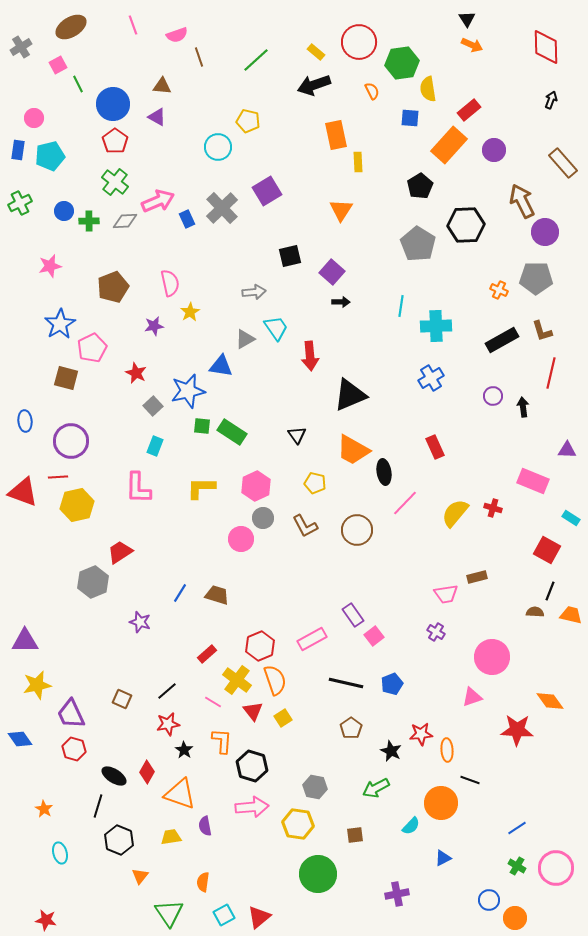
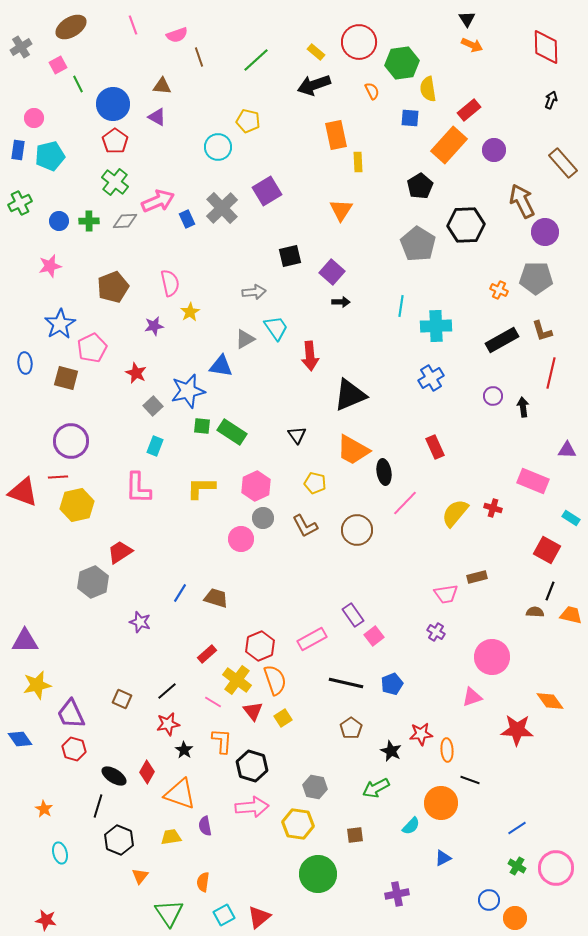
blue circle at (64, 211): moved 5 px left, 10 px down
blue ellipse at (25, 421): moved 58 px up
brown trapezoid at (217, 595): moved 1 px left, 3 px down
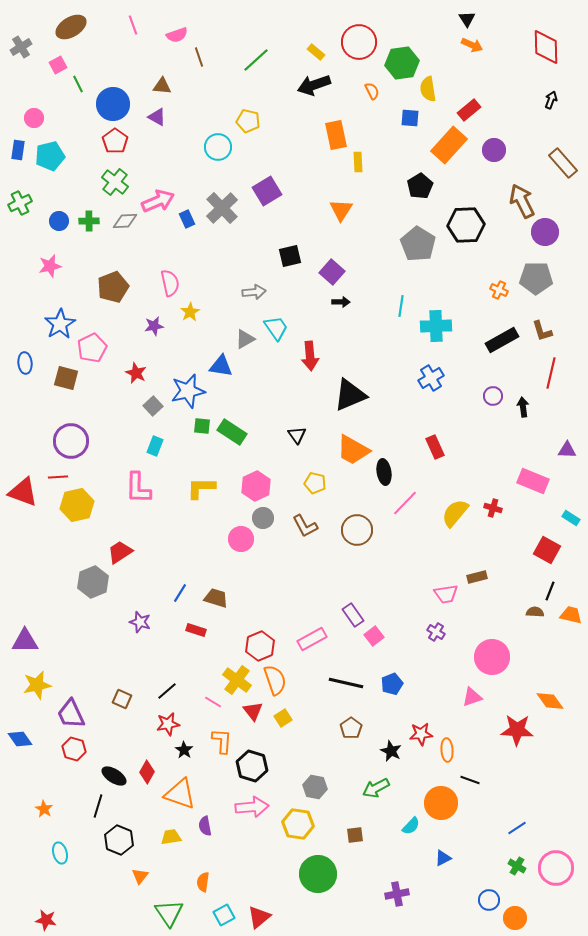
red rectangle at (207, 654): moved 11 px left, 24 px up; rotated 60 degrees clockwise
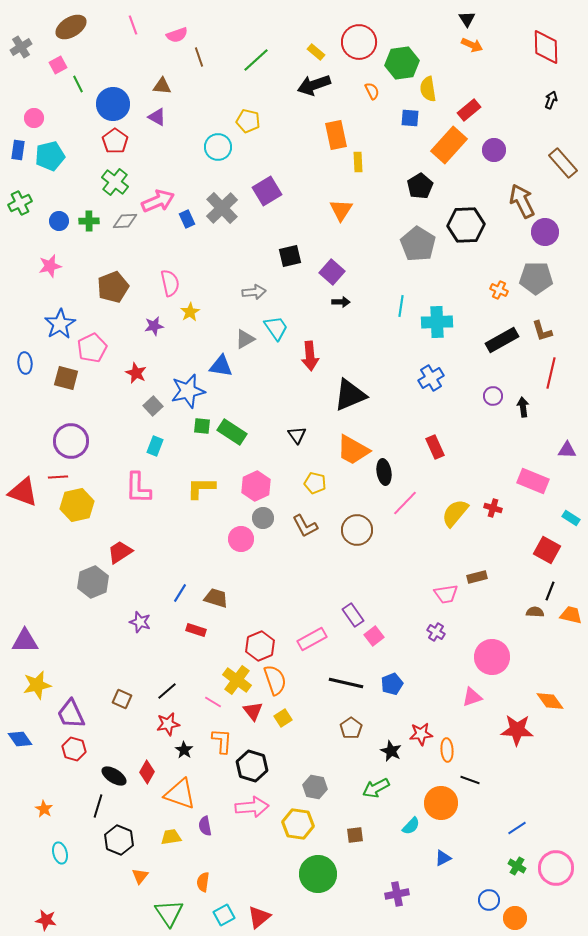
cyan cross at (436, 326): moved 1 px right, 4 px up
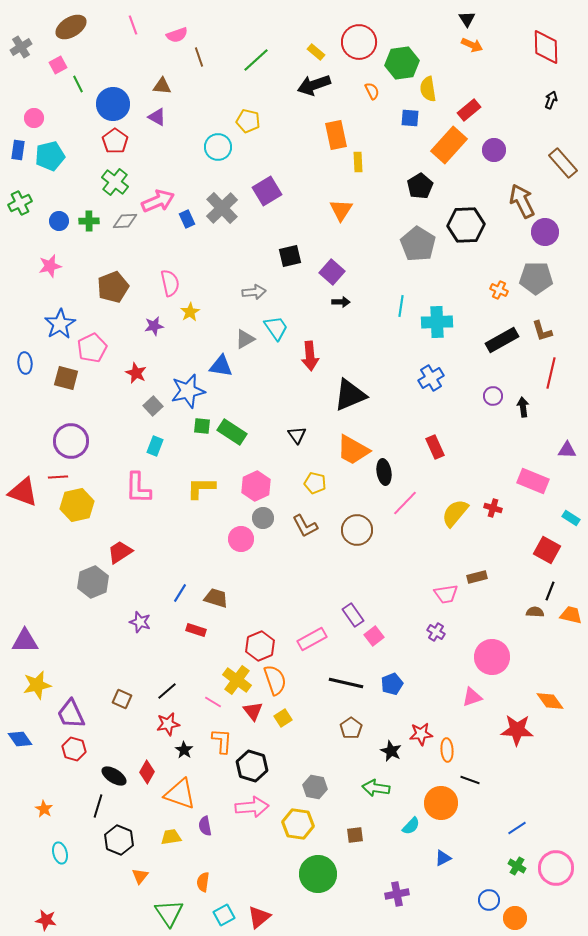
green arrow at (376, 788): rotated 36 degrees clockwise
